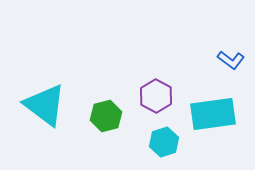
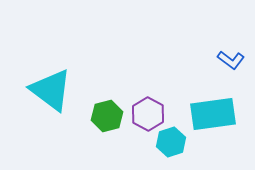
purple hexagon: moved 8 px left, 18 px down
cyan triangle: moved 6 px right, 15 px up
green hexagon: moved 1 px right
cyan hexagon: moved 7 px right
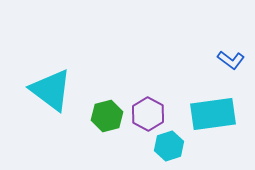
cyan hexagon: moved 2 px left, 4 px down
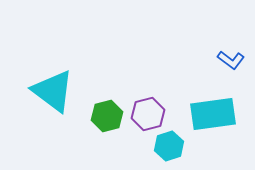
cyan triangle: moved 2 px right, 1 px down
purple hexagon: rotated 16 degrees clockwise
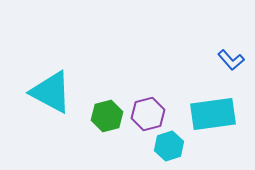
blue L-shape: rotated 12 degrees clockwise
cyan triangle: moved 2 px left, 1 px down; rotated 9 degrees counterclockwise
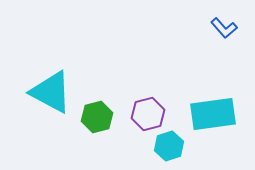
blue L-shape: moved 7 px left, 32 px up
green hexagon: moved 10 px left, 1 px down
